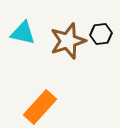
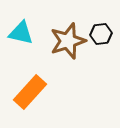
cyan triangle: moved 2 px left
orange rectangle: moved 10 px left, 15 px up
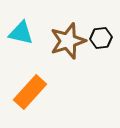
black hexagon: moved 4 px down
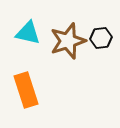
cyan triangle: moved 7 px right
orange rectangle: moved 4 px left, 2 px up; rotated 60 degrees counterclockwise
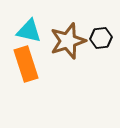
cyan triangle: moved 1 px right, 2 px up
orange rectangle: moved 26 px up
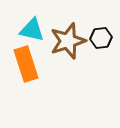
cyan triangle: moved 3 px right, 1 px up
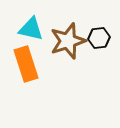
cyan triangle: moved 1 px left, 1 px up
black hexagon: moved 2 px left
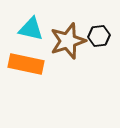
black hexagon: moved 2 px up
orange rectangle: rotated 60 degrees counterclockwise
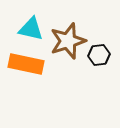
black hexagon: moved 19 px down
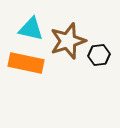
orange rectangle: moved 1 px up
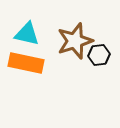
cyan triangle: moved 4 px left, 5 px down
brown star: moved 7 px right
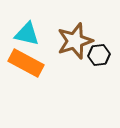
orange rectangle: rotated 16 degrees clockwise
